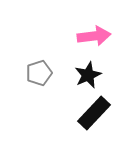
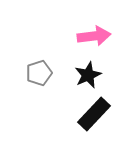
black rectangle: moved 1 px down
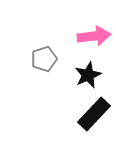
gray pentagon: moved 5 px right, 14 px up
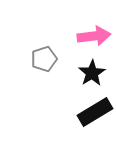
black star: moved 4 px right, 2 px up; rotated 8 degrees counterclockwise
black rectangle: moved 1 px right, 2 px up; rotated 16 degrees clockwise
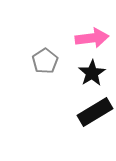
pink arrow: moved 2 px left, 2 px down
gray pentagon: moved 1 px right, 2 px down; rotated 15 degrees counterclockwise
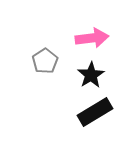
black star: moved 1 px left, 2 px down
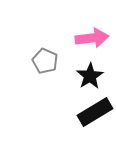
gray pentagon: rotated 15 degrees counterclockwise
black star: moved 1 px left, 1 px down
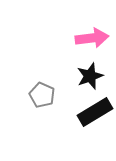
gray pentagon: moved 3 px left, 34 px down
black star: rotated 12 degrees clockwise
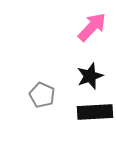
pink arrow: moved 11 px up; rotated 40 degrees counterclockwise
black rectangle: rotated 28 degrees clockwise
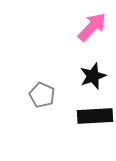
black star: moved 3 px right
black rectangle: moved 4 px down
